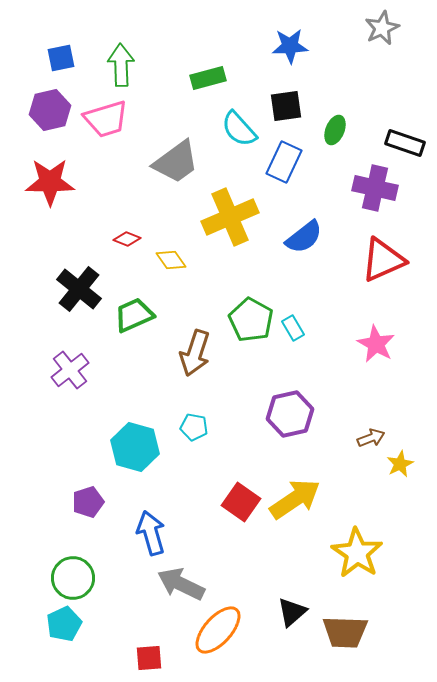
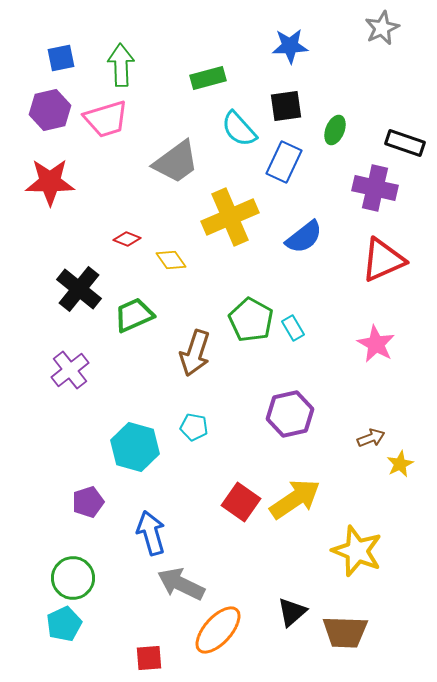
yellow star at (357, 553): moved 2 px up; rotated 12 degrees counterclockwise
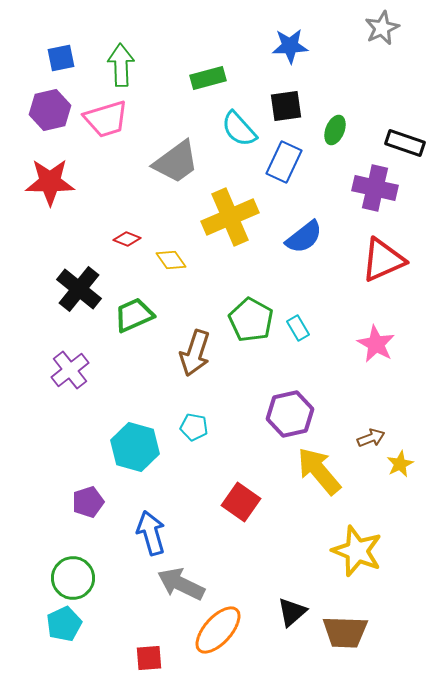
cyan rectangle at (293, 328): moved 5 px right
yellow arrow at (295, 499): moved 24 px right, 28 px up; rotated 96 degrees counterclockwise
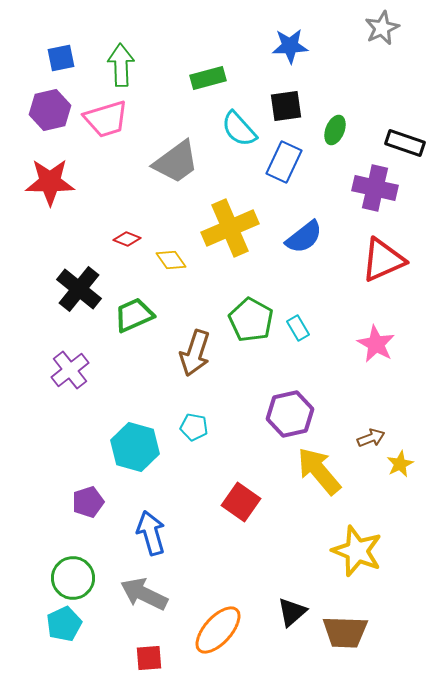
yellow cross at (230, 217): moved 11 px down
gray arrow at (181, 584): moved 37 px left, 10 px down
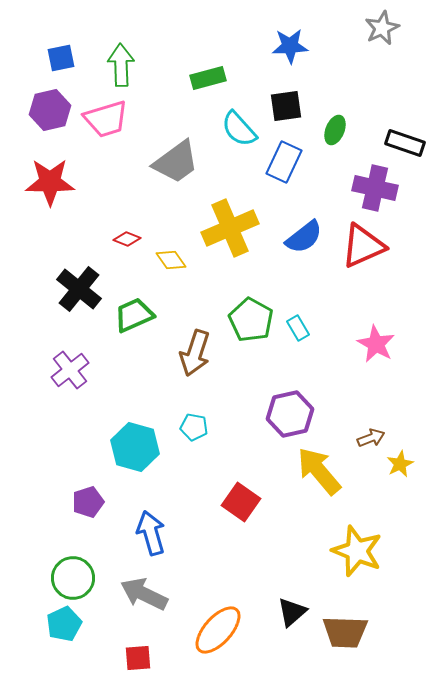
red triangle at (383, 260): moved 20 px left, 14 px up
red square at (149, 658): moved 11 px left
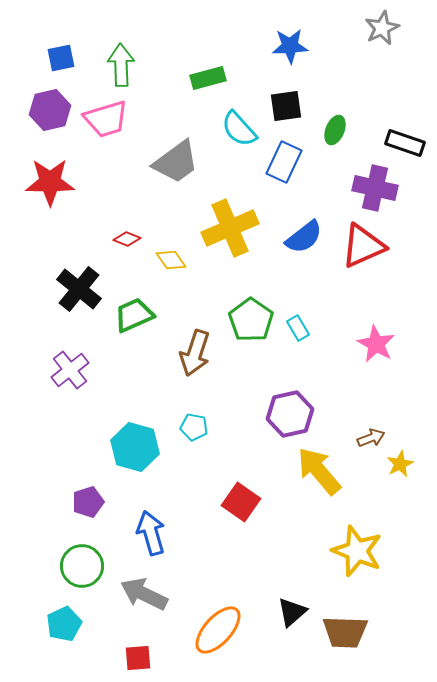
green pentagon at (251, 320): rotated 6 degrees clockwise
green circle at (73, 578): moved 9 px right, 12 px up
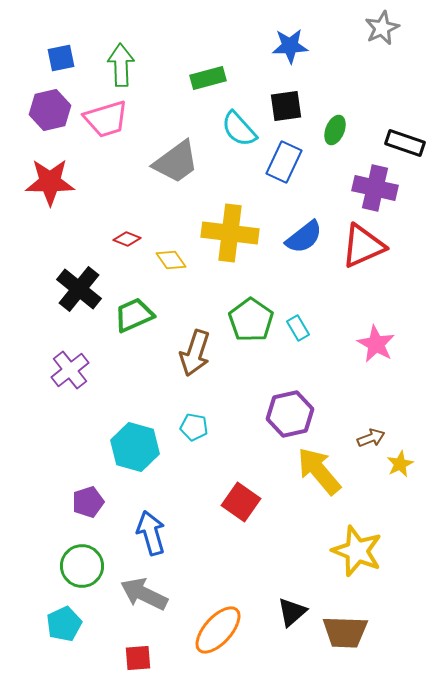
yellow cross at (230, 228): moved 5 px down; rotated 30 degrees clockwise
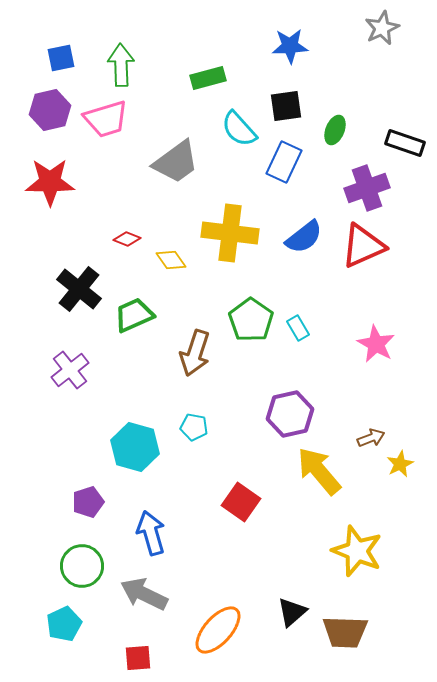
purple cross at (375, 188): moved 8 px left; rotated 33 degrees counterclockwise
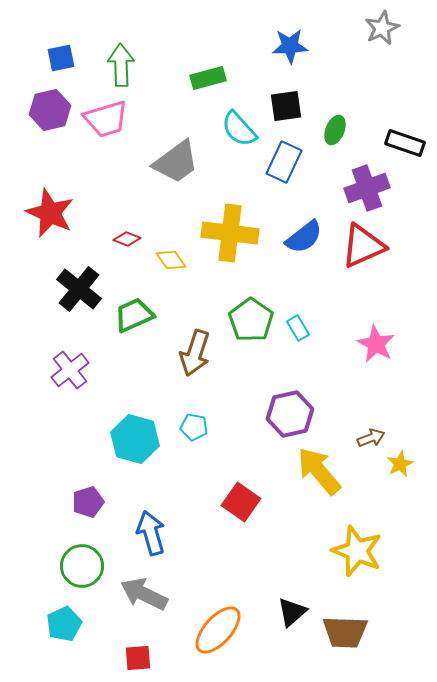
red star at (50, 182): moved 31 px down; rotated 24 degrees clockwise
cyan hexagon at (135, 447): moved 8 px up
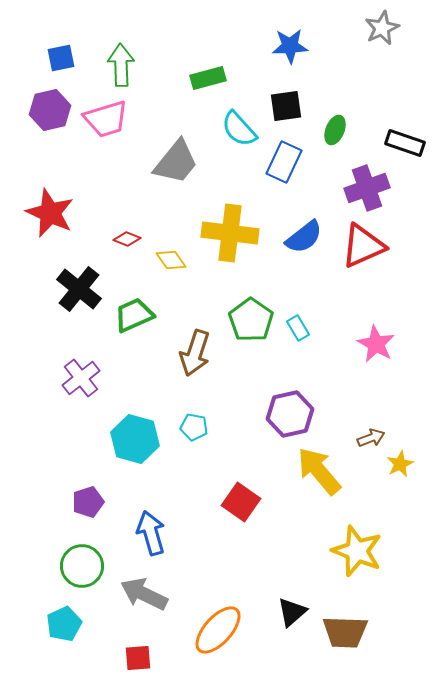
gray trapezoid at (176, 162): rotated 15 degrees counterclockwise
purple cross at (70, 370): moved 11 px right, 8 px down
